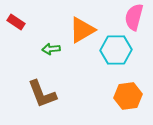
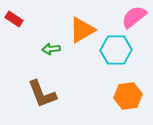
pink semicircle: rotated 36 degrees clockwise
red rectangle: moved 2 px left, 3 px up
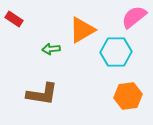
cyan hexagon: moved 2 px down
brown L-shape: rotated 60 degrees counterclockwise
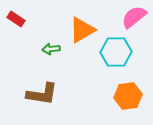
red rectangle: moved 2 px right
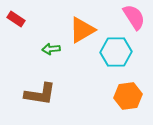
pink semicircle: rotated 96 degrees clockwise
brown L-shape: moved 2 px left
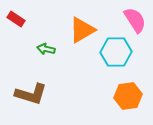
pink semicircle: moved 1 px right, 3 px down
green arrow: moved 5 px left; rotated 18 degrees clockwise
brown L-shape: moved 9 px left; rotated 8 degrees clockwise
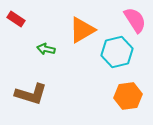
cyan hexagon: moved 1 px right; rotated 12 degrees counterclockwise
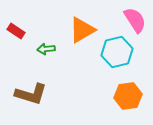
red rectangle: moved 12 px down
green arrow: rotated 18 degrees counterclockwise
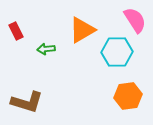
red rectangle: rotated 30 degrees clockwise
cyan hexagon: rotated 12 degrees clockwise
brown L-shape: moved 4 px left, 8 px down
